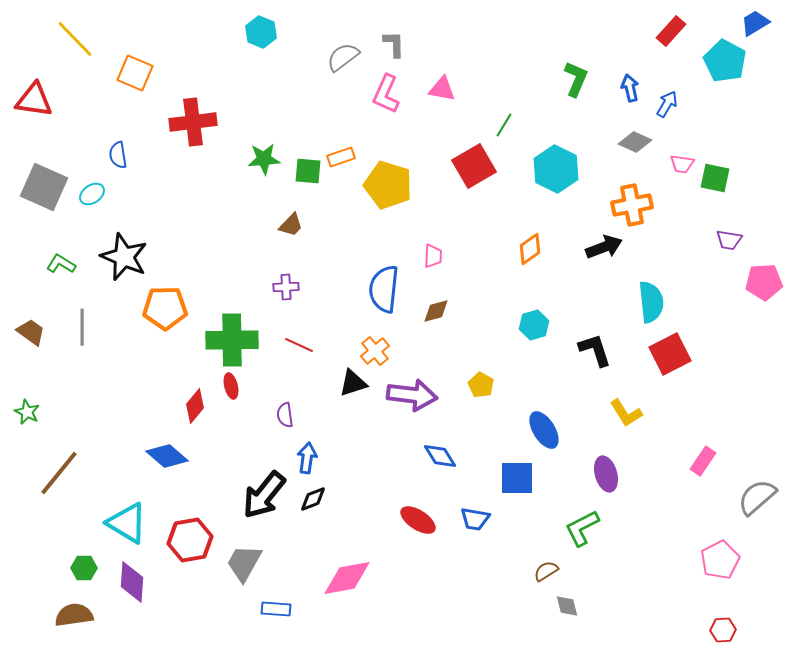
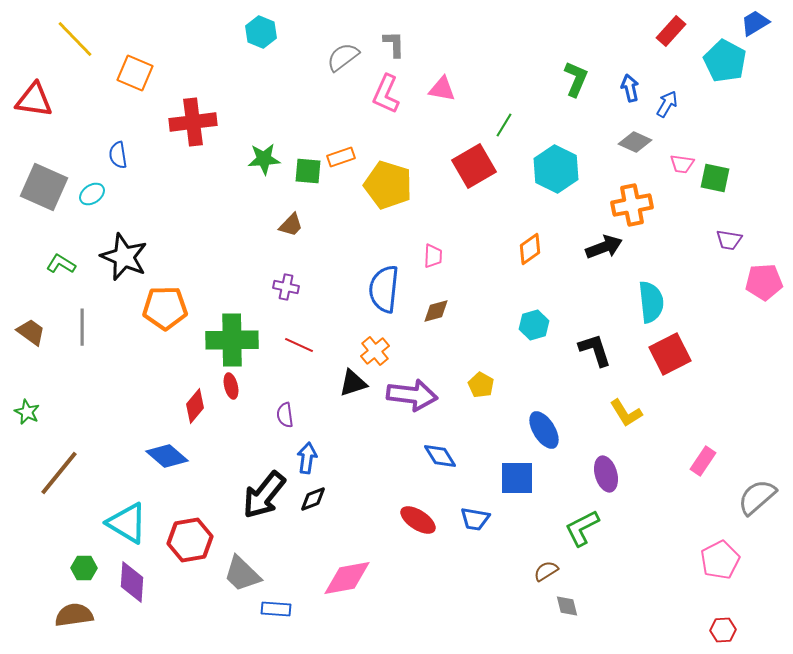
purple cross at (286, 287): rotated 15 degrees clockwise
gray trapezoid at (244, 563): moved 2 px left, 11 px down; rotated 75 degrees counterclockwise
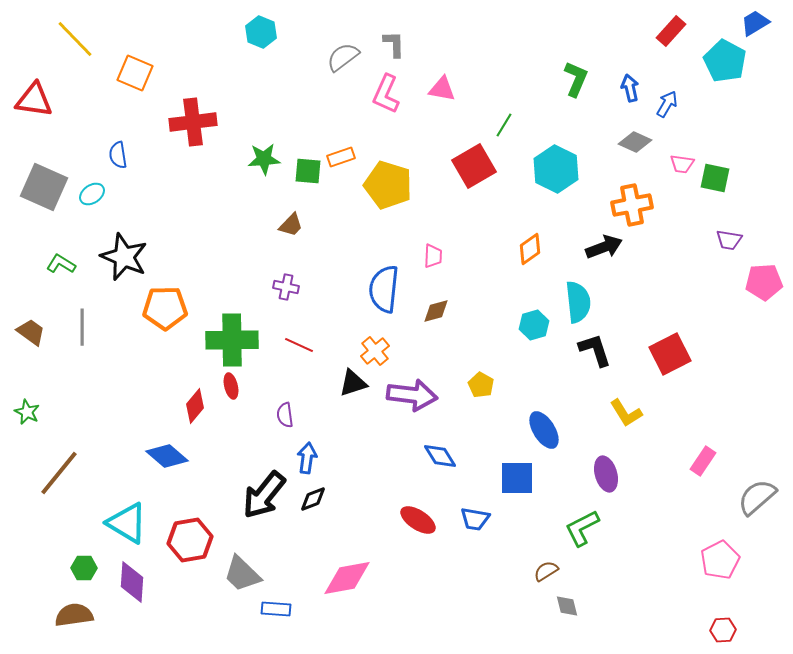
cyan semicircle at (651, 302): moved 73 px left
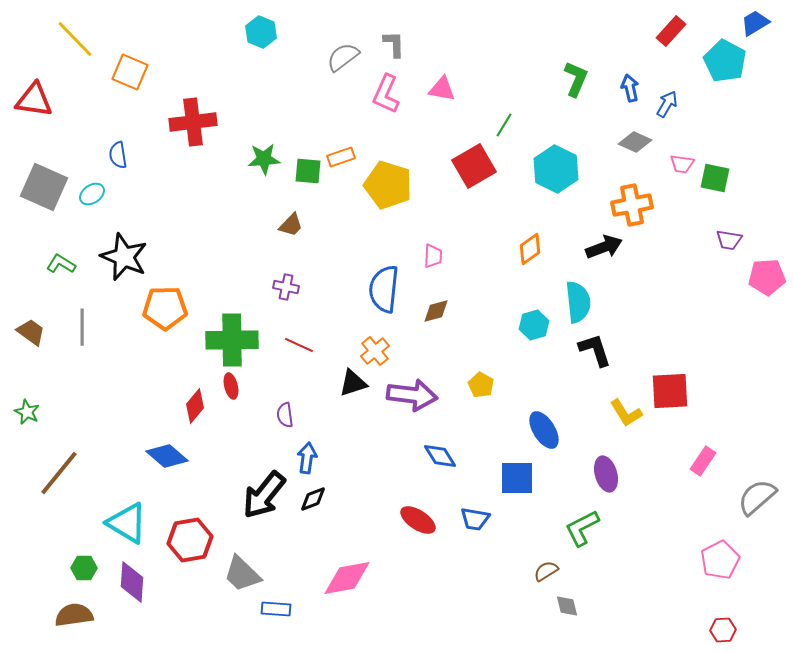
orange square at (135, 73): moved 5 px left, 1 px up
pink pentagon at (764, 282): moved 3 px right, 5 px up
red square at (670, 354): moved 37 px down; rotated 24 degrees clockwise
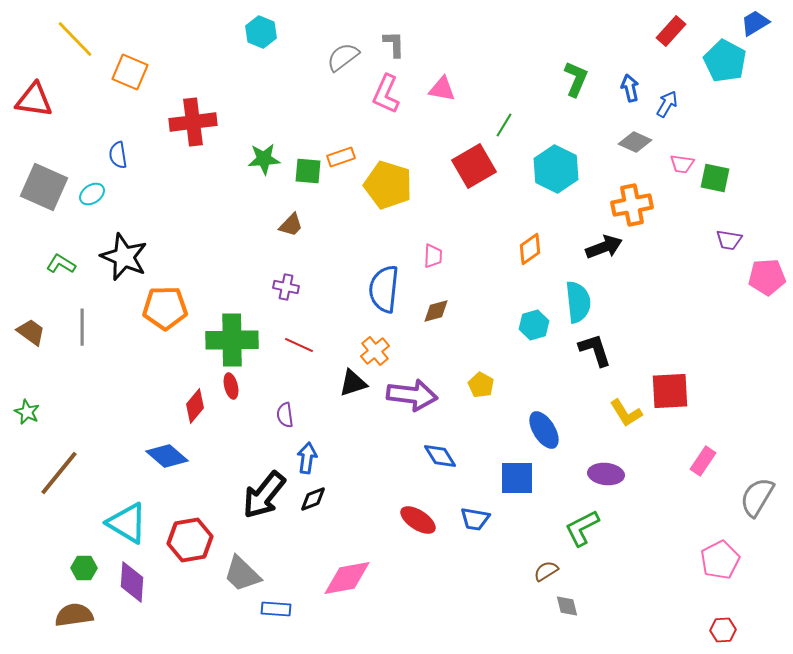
purple ellipse at (606, 474): rotated 68 degrees counterclockwise
gray semicircle at (757, 497): rotated 18 degrees counterclockwise
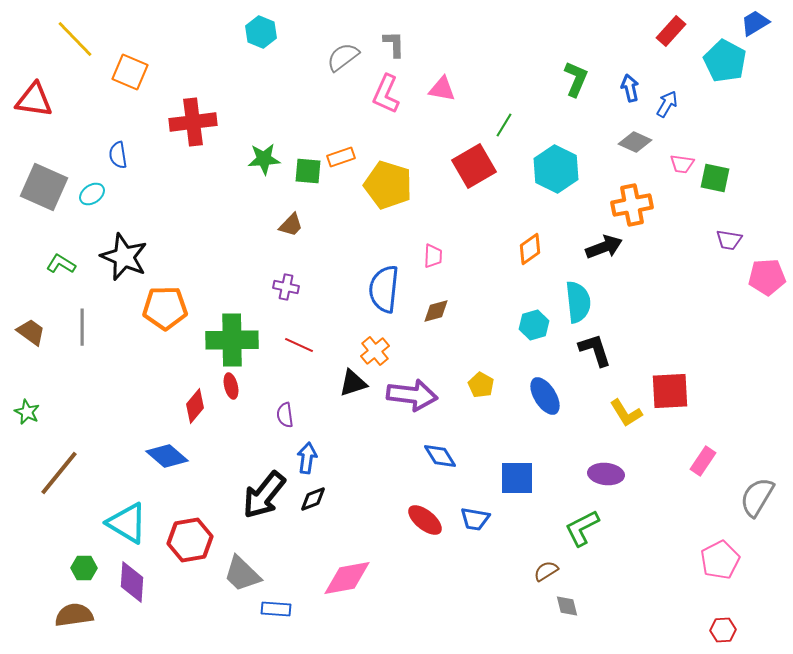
blue ellipse at (544, 430): moved 1 px right, 34 px up
red ellipse at (418, 520): moved 7 px right; rotated 6 degrees clockwise
